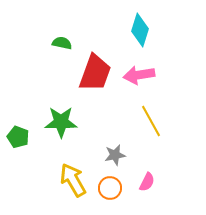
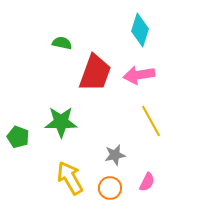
yellow arrow: moved 3 px left, 2 px up
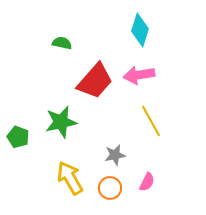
red trapezoid: moved 8 px down; rotated 21 degrees clockwise
green star: rotated 12 degrees counterclockwise
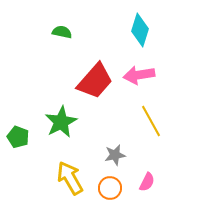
green semicircle: moved 11 px up
green star: rotated 16 degrees counterclockwise
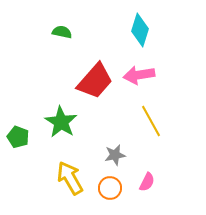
green star: rotated 12 degrees counterclockwise
